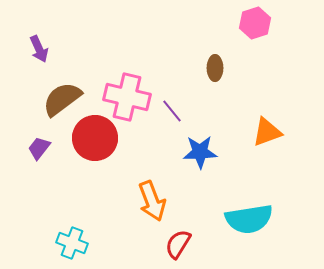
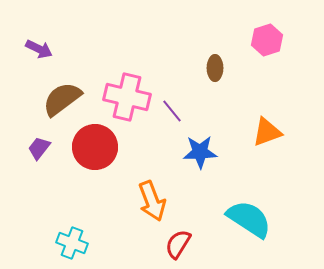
pink hexagon: moved 12 px right, 17 px down
purple arrow: rotated 40 degrees counterclockwise
red circle: moved 9 px down
cyan semicircle: rotated 138 degrees counterclockwise
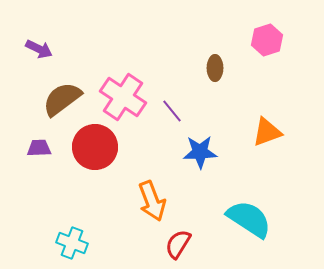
pink cross: moved 4 px left; rotated 21 degrees clockwise
purple trapezoid: rotated 50 degrees clockwise
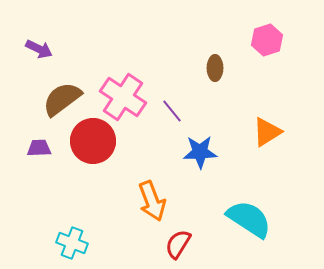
orange triangle: rotated 12 degrees counterclockwise
red circle: moved 2 px left, 6 px up
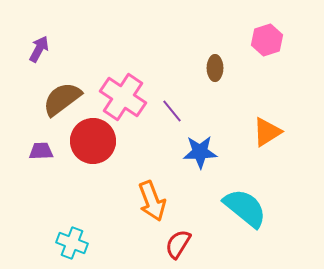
purple arrow: rotated 88 degrees counterclockwise
purple trapezoid: moved 2 px right, 3 px down
cyan semicircle: moved 4 px left, 11 px up; rotated 6 degrees clockwise
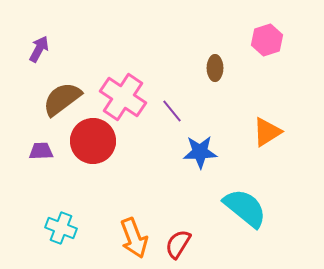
orange arrow: moved 18 px left, 37 px down
cyan cross: moved 11 px left, 15 px up
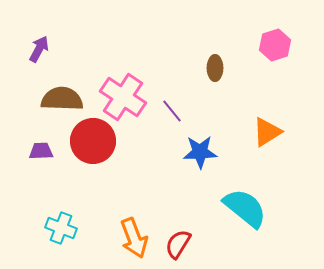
pink hexagon: moved 8 px right, 5 px down
brown semicircle: rotated 39 degrees clockwise
